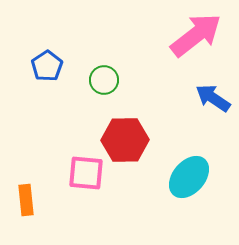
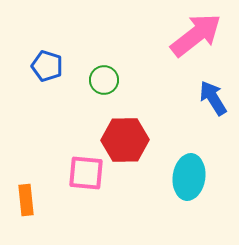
blue pentagon: rotated 20 degrees counterclockwise
blue arrow: rotated 24 degrees clockwise
cyan ellipse: rotated 33 degrees counterclockwise
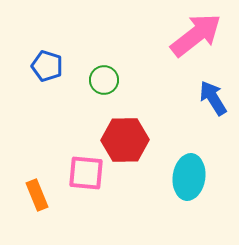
orange rectangle: moved 11 px right, 5 px up; rotated 16 degrees counterclockwise
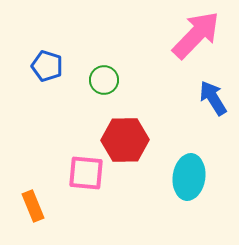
pink arrow: rotated 8 degrees counterclockwise
orange rectangle: moved 4 px left, 11 px down
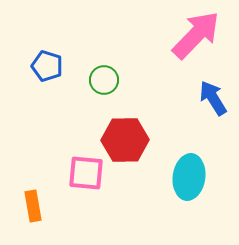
orange rectangle: rotated 12 degrees clockwise
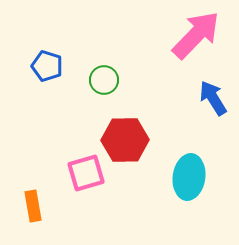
pink square: rotated 21 degrees counterclockwise
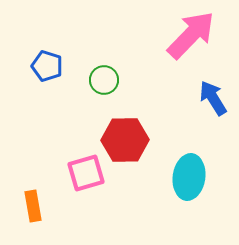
pink arrow: moved 5 px left
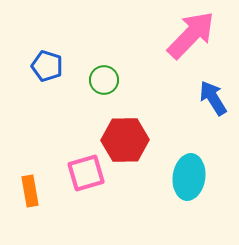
orange rectangle: moved 3 px left, 15 px up
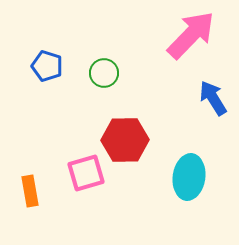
green circle: moved 7 px up
